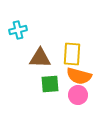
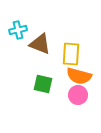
yellow rectangle: moved 1 px left
brown triangle: moved 14 px up; rotated 20 degrees clockwise
green square: moved 7 px left; rotated 18 degrees clockwise
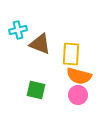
green square: moved 7 px left, 6 px down
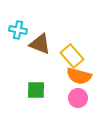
cyan cross: rotated 24 degrees clockwise
yellow rectangle: moved 1 px right, 2 px down; rotated 45 degrees counterclockwise
green square: rotated 12 degrees counterclockwise
pink circle: moved 3 px down
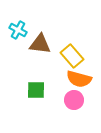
cyan cross: rotated 18 degrees clockwise
brown triangle: rotated 15 degrees counterclockwise
orange semicircle: moved 3 px down
pink circle: moved 4 px left, 2 px down
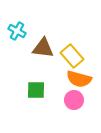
cyan cross: moved 1 px left, 1 px down
brown triangle: moved 3 px right, 4 px down
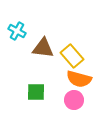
green square: moved 2 px down
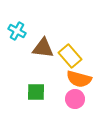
yellow rectangle: moved 2 px left
pink circle: moved 1 px right, 1 px up
